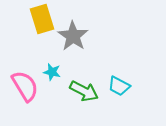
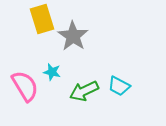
green arrow: rotated 128 degrees clockwise
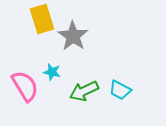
cyan trapezoid: moved 1 px right, 4 px down
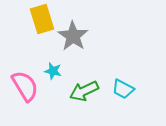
cyan star: moved 1 px right, 1 px up
cyan trapezoid: moved 3 px right, 1 px up
